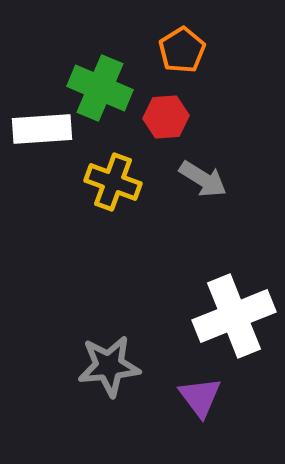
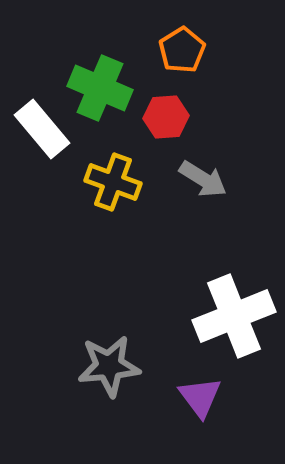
white rectangle: rotated 54 degrees clockwise
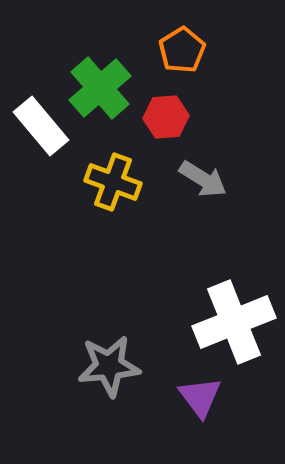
green cross: rotated 26 degrees clockwise
white rectangle: moved 1 px left, 3 px up
white cross: moved 6 px down
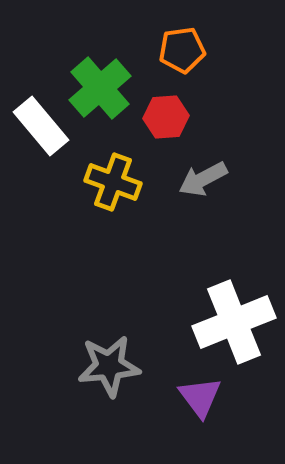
orange pentagon: rotated 24 degrees clockwise
gray arrow: rotated 120 degrees clockwise
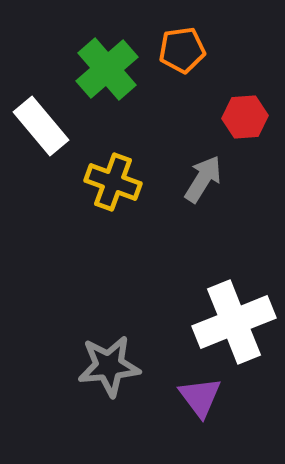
green cross: moved 7 px right, 19 px up
red hexagon: moved 79 px right
gray arrow: rotated 150 degrees clockwise
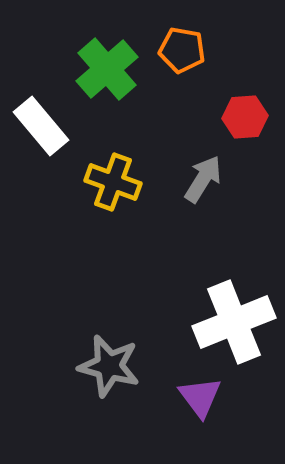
orange pentagon: rotated 18 degrees clockwise
gray star: rotated 20 degrees clockwise
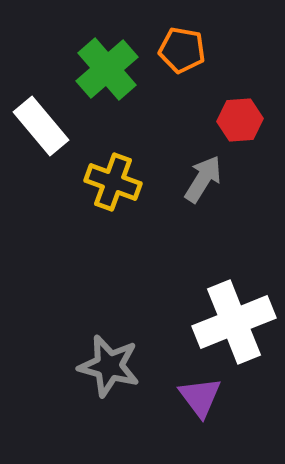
red hexagon: moved 5 px left, 3 px down
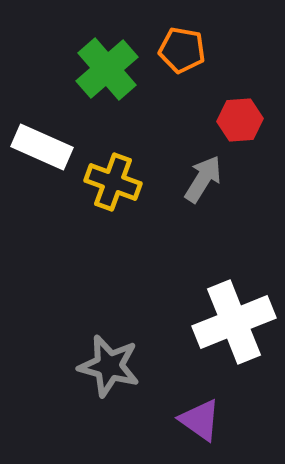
white rectangle: moved 1 px right, 21 px down; rotated 26 degrees counterclockwise
purple triangle: moved 23 px down; rotated 18 degrees counterclockwise
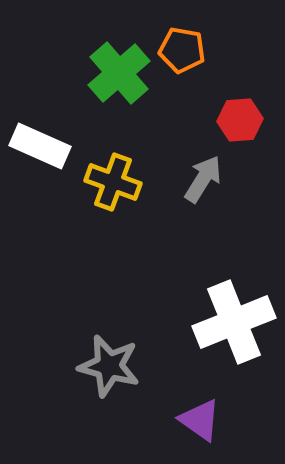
green cross: moved 12 px right, 4 px down
white rectangle: moved 2 px left, 1 px up
